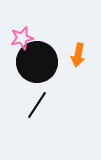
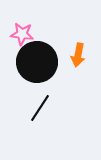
pink star: moved 4 px up; rotated 20 degrees clockwise
black line: moved 3 px right, 3 px down
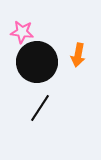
pink star: moved 2 px up
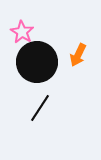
pink star: rotated 25 degrees clockwise
orange arrow: rotated 15 degrees clockwise
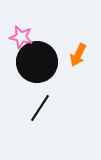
pink star: moved 1 px left, 5 px down; rotated 20 degrees counterclockwise
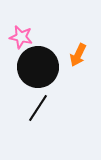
black circle: moved 1 px right, 5 px down
black line: moved 2 px left
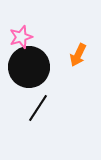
pink star: rotated 30 degrees counterclockwise
black circle: moved 9 px left
